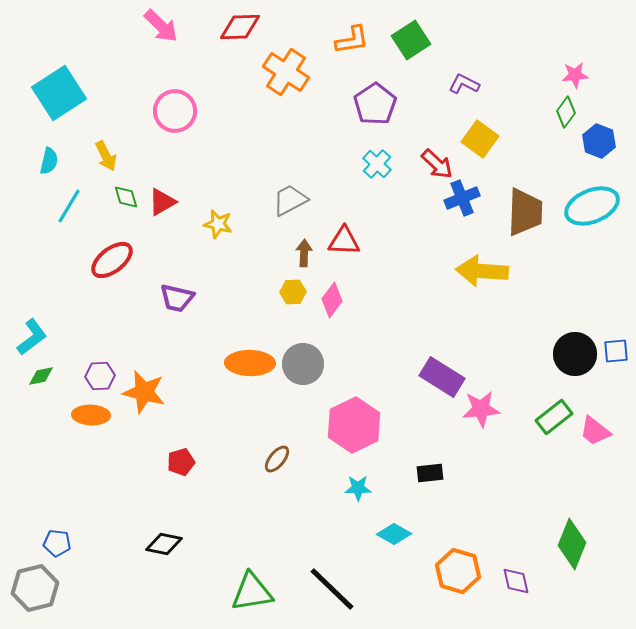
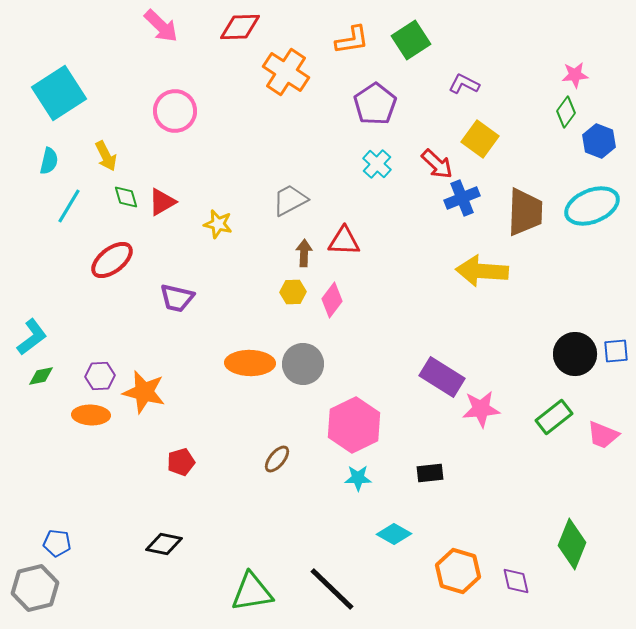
pink trapezoid at (595, 431): moved 8 px right, 4 px down; rotated 16 degrees counterclockwise
cyan star at (358, 488): moved 10 px up
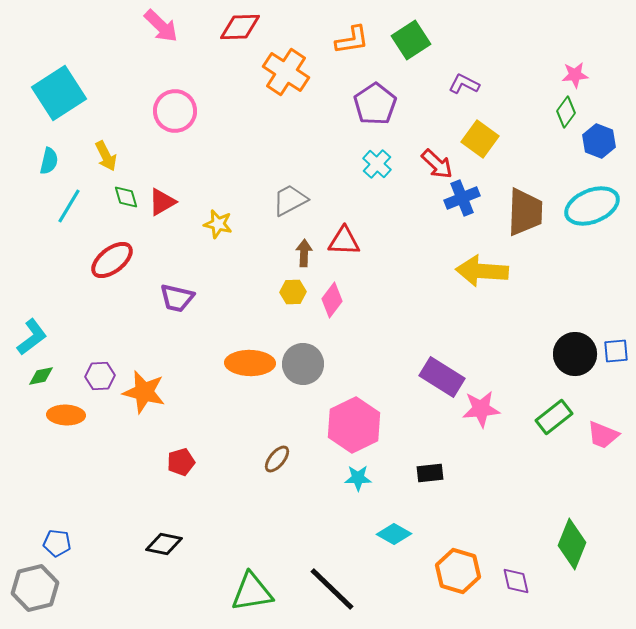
orange ellipse at (91, 415): moved 25 px left
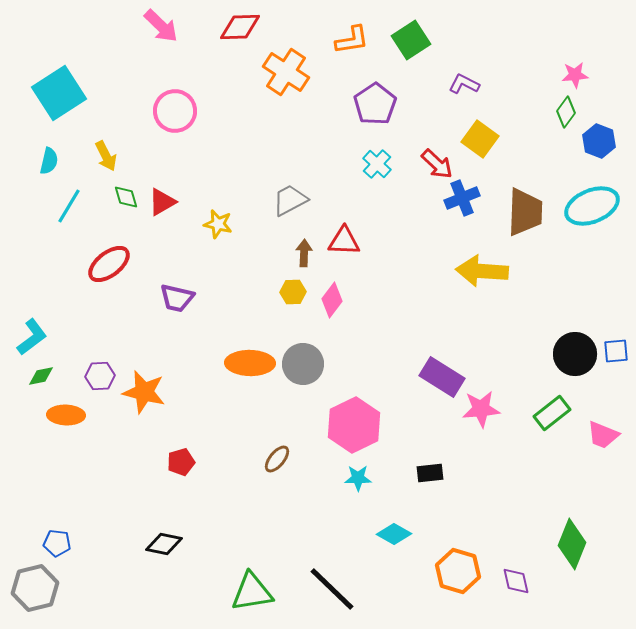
red ellipse at (112, 260): moved 3 px left, 4 px down
green rectangle at (554, 417): moved 2 px left, 4 px up
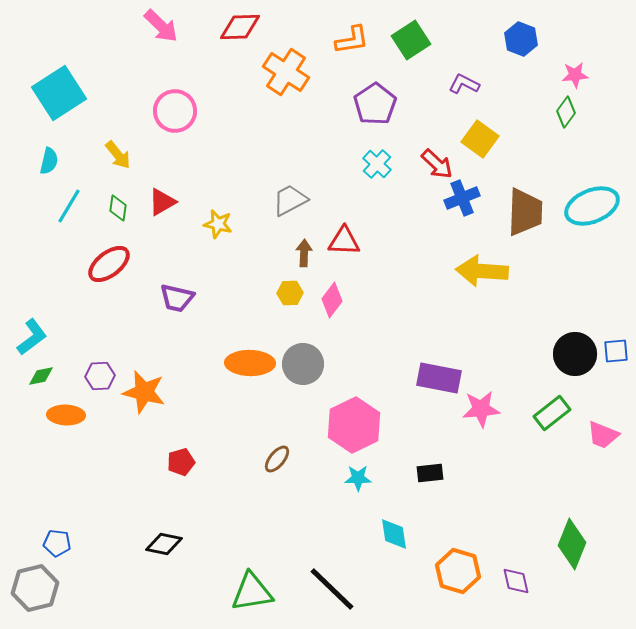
blue hexagon at (599, 141): moved 78 px left, 102 px up
yellow arrow at (106, 156): moved 12 px right, 1 px up; rotated 12 degrees counterclockwise
green diamond at (126, 197): moved 8 px left, 11 px down; rotated 24 degrees clockwise
yellow hexagon at (293, 292): moved 3 px left, 1 px down
purple rectangle at (442, 377): moved 3 px left, 1 px down; rotated 21 degrees counterclockwise
cyan diamond at (394, 534): rotated 52 degrees clockwise
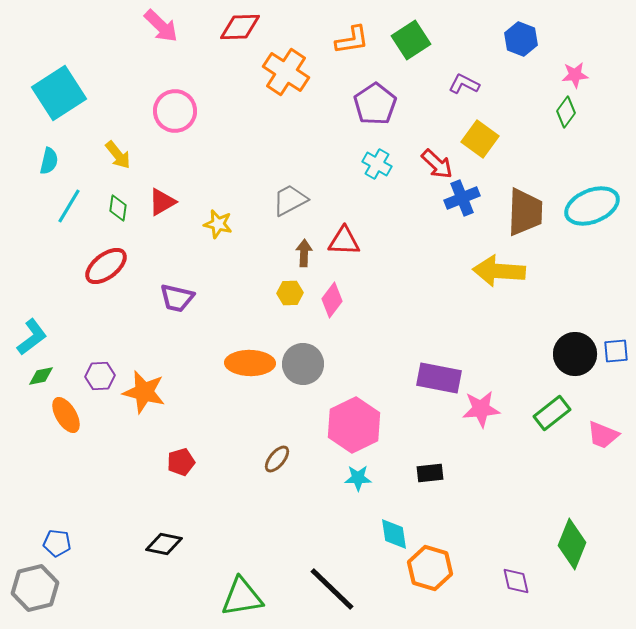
cyan cross at (377, 164): rotated 12 degrees counterclockwise
red ellipse at (109, 264): moved 3 px left, 2 px down
yellow arrow at (482, 271): moved 17 px right
orange ellipse at (66, 415): rotated 57 degrees clockwise
orange hexagon at (458, 571): moved 28 px left, 3 px up
green triangle at (252, 592): moved 10 px left, 5 px down
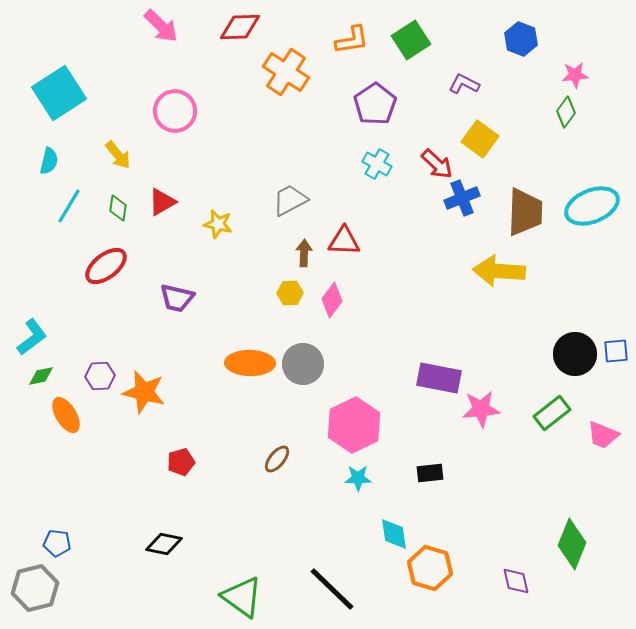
green triangle at (242, 597): rotated 45 degrees clockwise
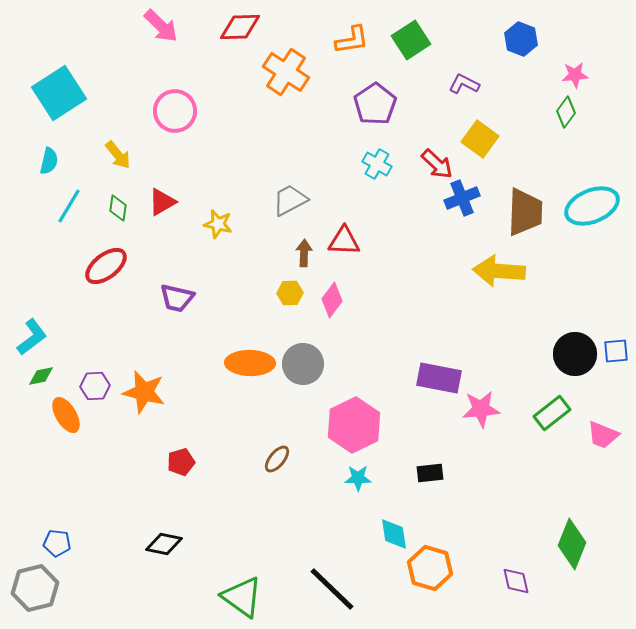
purple hexagon at (100, 376): moved 5 px left, 10 px down
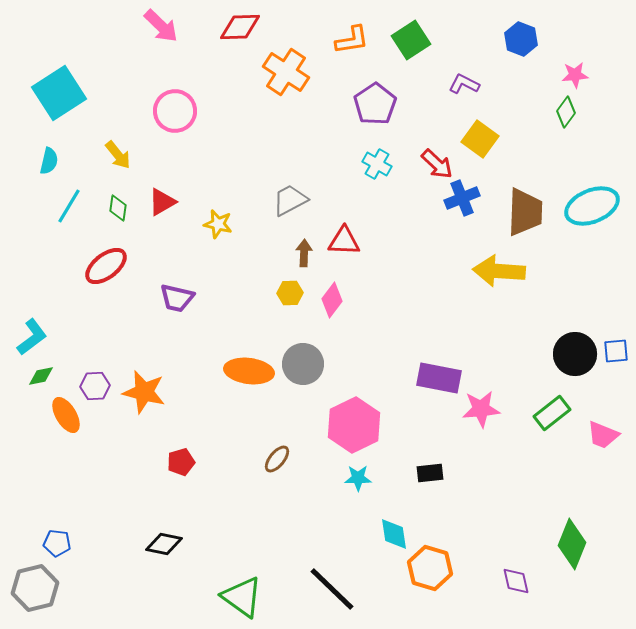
orange ellipse at (250, 363): moved 1 px left, 8 px down; rotated 6 degrees clockwise
